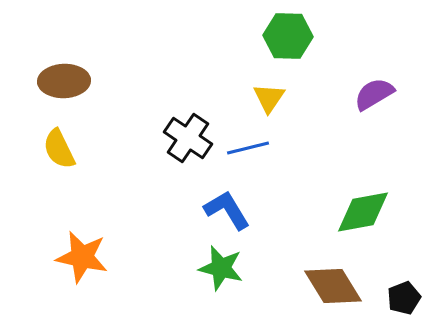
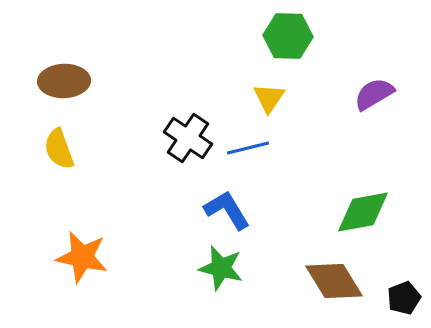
yellow semicircle: rotated 6 degrees clockwise
brown diamond: moved 1 px right, 5 px up
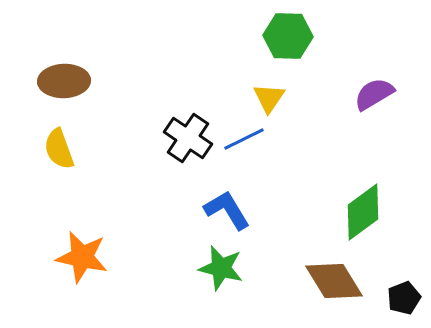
blue line: moved 4 px left, 9 px up; rotated 12 degrees counterclockwise
green diamond: rotated 26 degrees counterclockwise
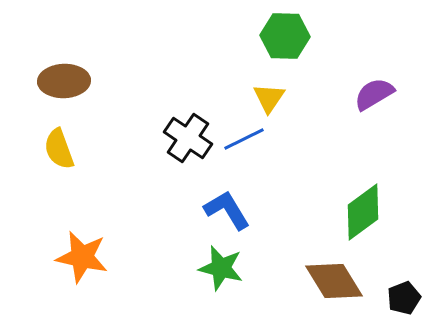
green hexagon: moved 3 px left
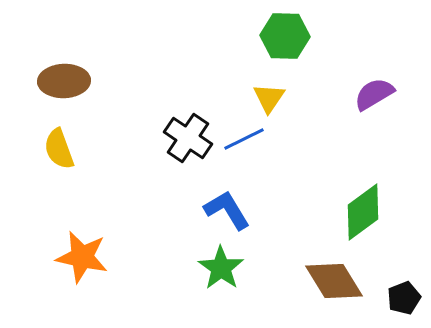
green star: rotated 21 degrees clockwise
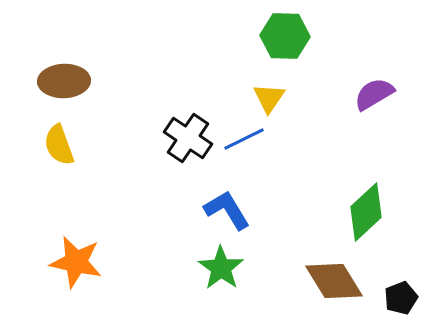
yellow semicircle: moved 4 px up
green diamond: moved 3 px right; rotated 6 degrees counterclockwise
orange star: moved 6 px left, 5 px down
black pentagon: moved 3 px left
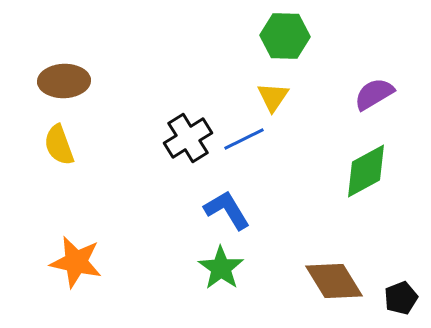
yellow triangle: moved 4 px right, 1 px up
black cross: rotated 24 degrees clockwise
green diamond: moved 41 px up; rotated 14 degrees clockwise
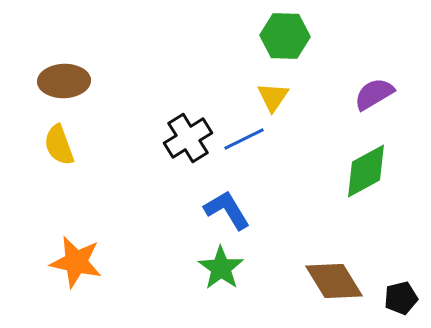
black pentagon: rotated 8 degrees clockwise
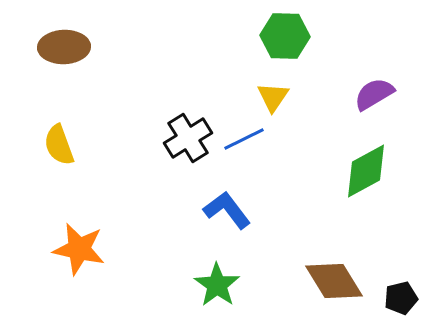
brown ellipse: moved 34 px up
blue L-shape: rotated 6 degrees counterclockwise
orange star: moved 3 px right, 13 px up
green star: moved 4 px left, 17 px down
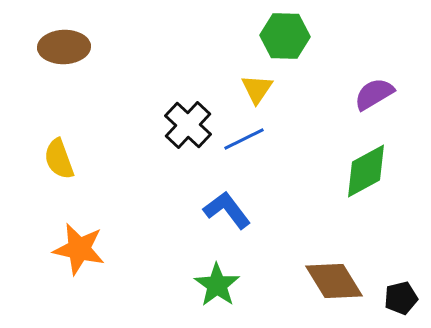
yellow triangle: moved 16 px left, 8 px up
black cross: moved 13 px up; rotated 15 degrees counterclockwise
yellow semicircle: moved 14 px down
